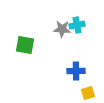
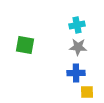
gray star: moved 16 px right, 18 px down
blue cross: moved 2 px down
yellow square: moved 1 px left, 1 px up; rotated 16 degrees clockwise
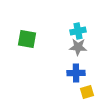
cyan cross: moved 1 px right, 6 px down
green square: moved 2 px right, 6 px up
yellow square: rotated 16 degrees counterclockwise
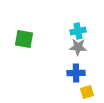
green square: moved 3 px left
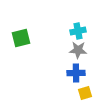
green square: moved 3 px left, 1 px up; rotated 24 degrees counterclockwise
gray star: moved 3 px down
yellow square: moved 2 px left, 1 px down
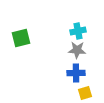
gray star: moved 1 px left
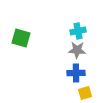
green square: rotated 30 degrees clockwise
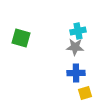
gray star: moved 2 px left, 3 px up
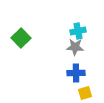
green square: rotated 30 degrees clockwise
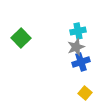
gray star: moved 1 px right; rotated 24 degrees counterclockwise
blue cross: moved 5 px right, 11 px up; rotated 18 degrees counterclockwise
yellow square: rotated 32 degrees counterclockwise
